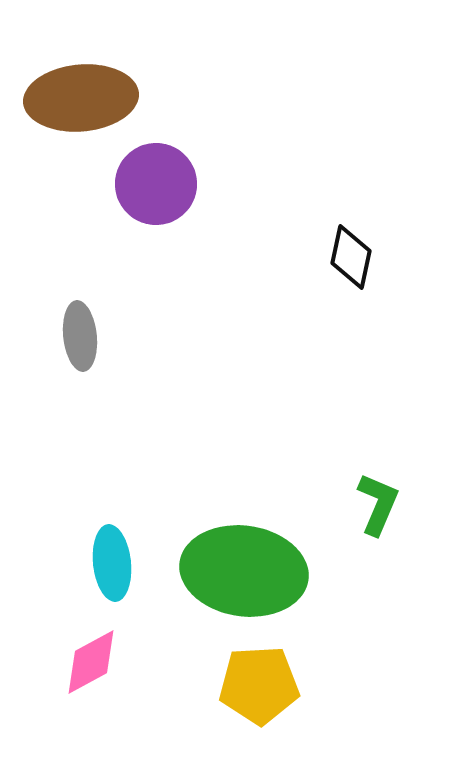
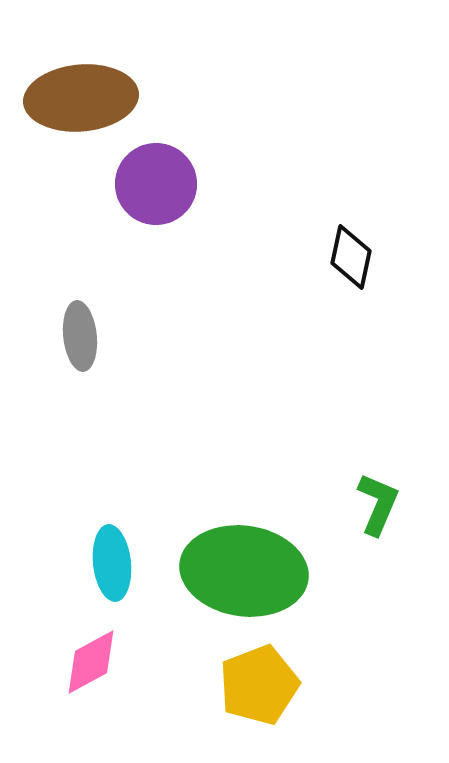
yellow pentagon: rotated 18 degrees counterclockwise
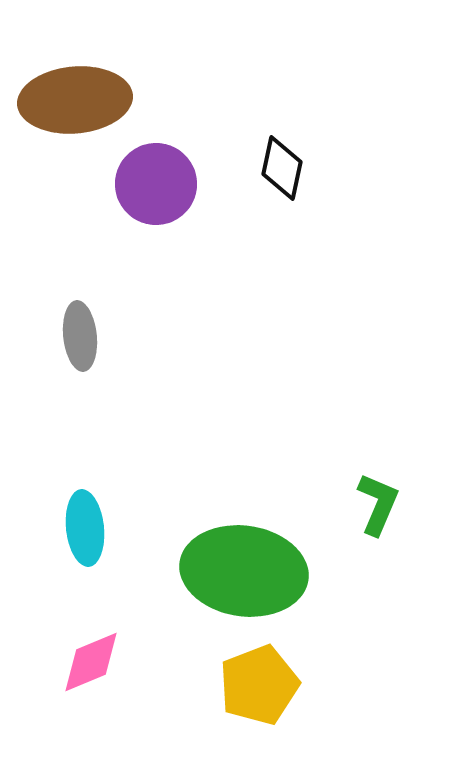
brown ellipse: moved 6 px left, 2 px down
black diamond: moved 69 px left, 89 px up
cyan ellipse: moved 27 px left, 35 px up
pink diamond: rotated 6 degrees clockwise
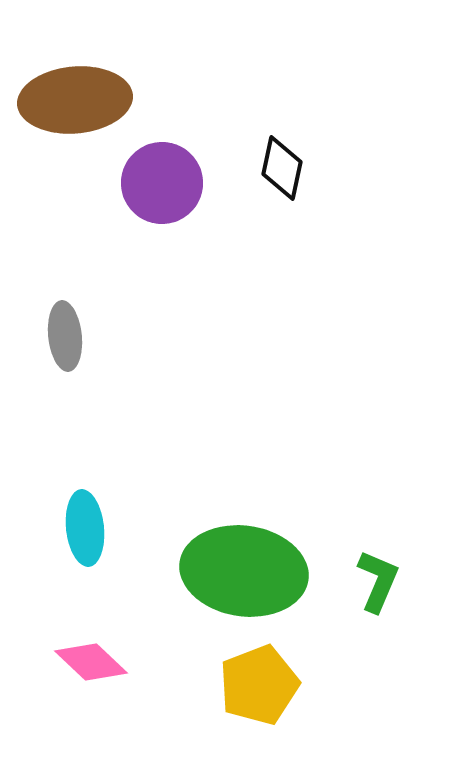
purple circle: moved 6 px right, 1 px up
gray ellipse: moved 15 px left
green L-shape: moved 77 px down
pink diamond: rotated 66 degrees clockwise
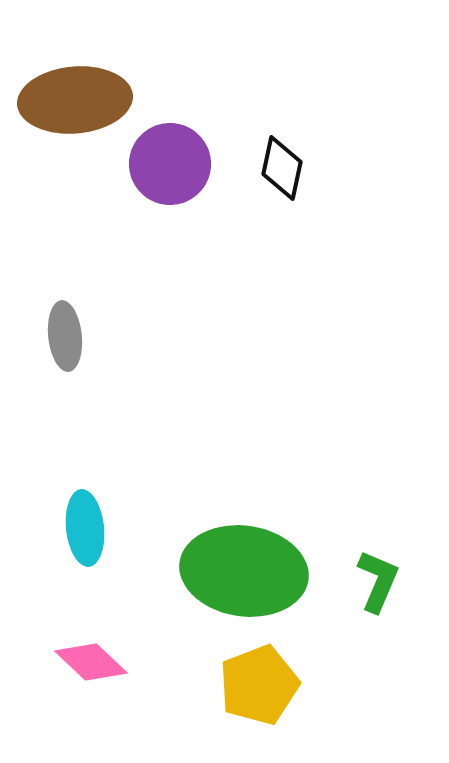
purple circle: moved 8 px right, 19 px up
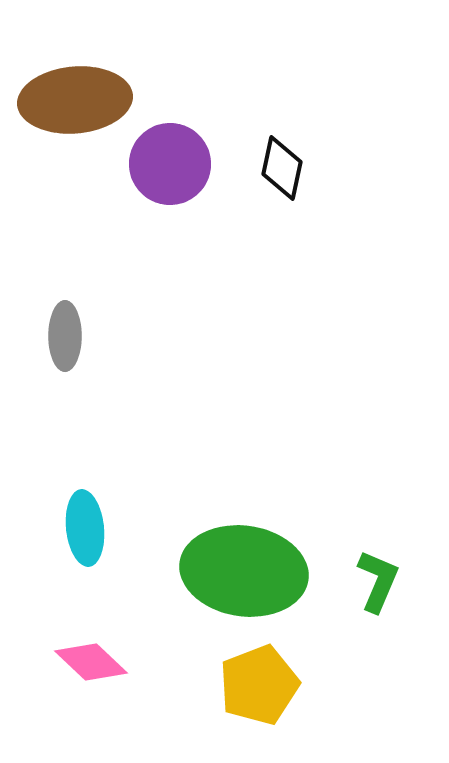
gray ellipse: rotated 6 degrees clockwise
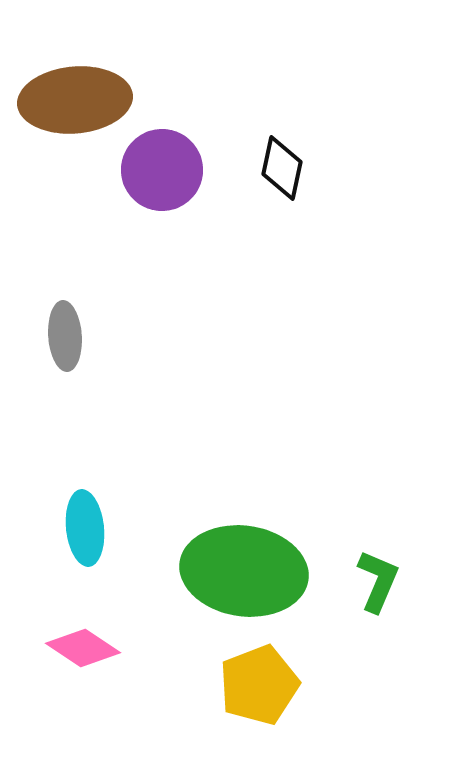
purple circle: moved 8 px left, 6 px down
gray ellipse: rotated 4 degrees counterclockwise
pink diamond: moved 8 px left, 14 px up; rotated 10 degrees counterclockwise
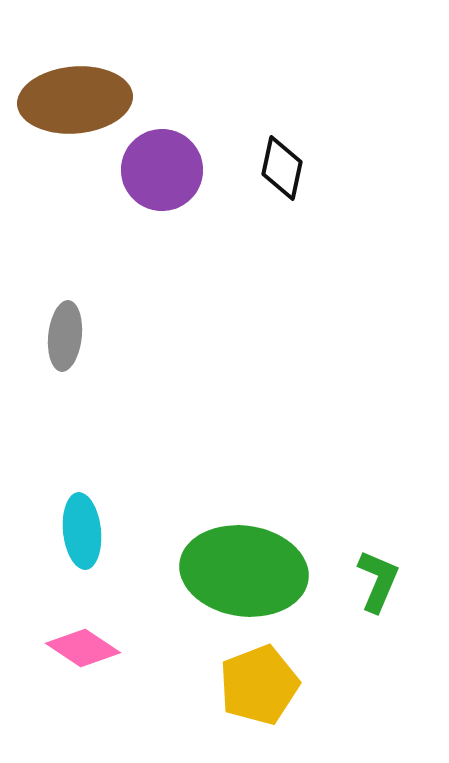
gray ellipse: rotated 10 degrees clockwise
cyan ellipse: moved 3 px left, 3 px down
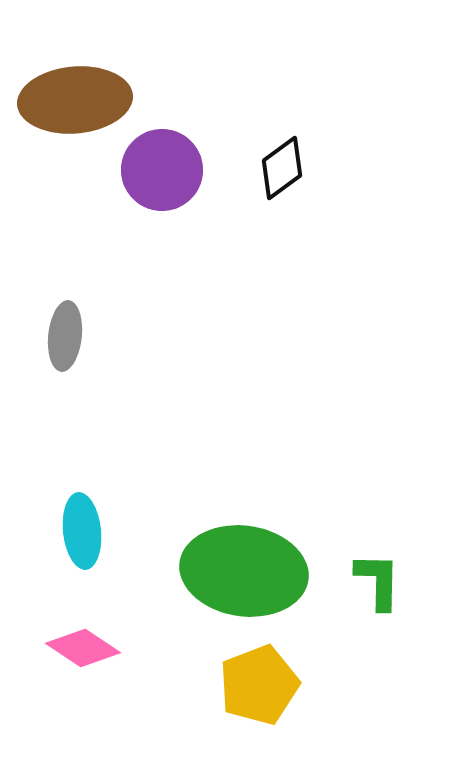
black diamond: rotated 42 degrees clockwise
green L-shape: rotated 22 degrees counterclockwise
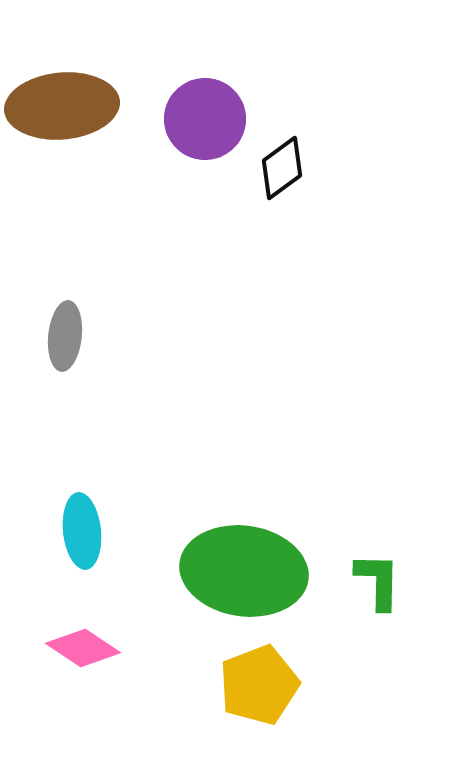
brown ellipse: moved 13 px left, 6 px down
purple circle: moved 43 px right, 51 px up
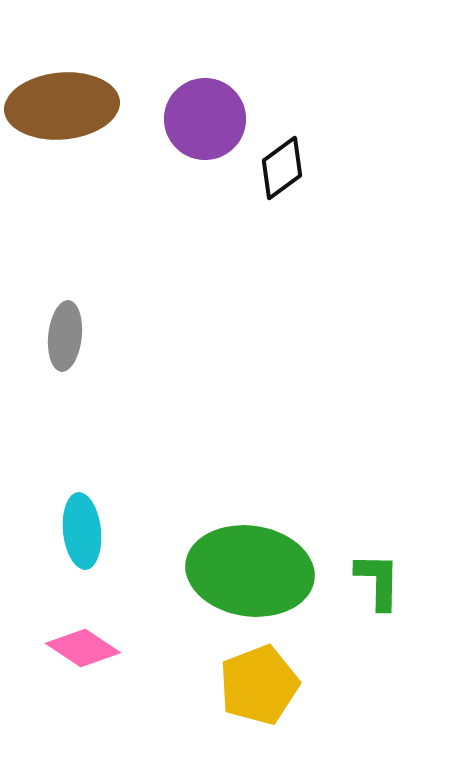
green ellipse: moved 6 px right
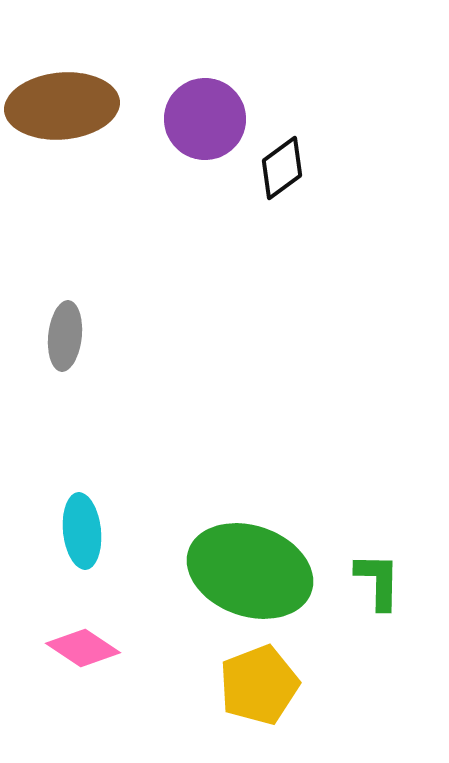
green ellipse: rotated 11 degrees clockwise
